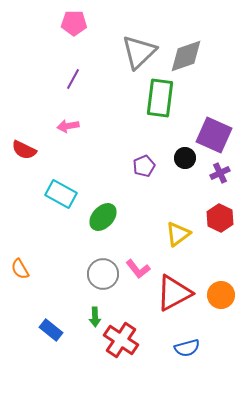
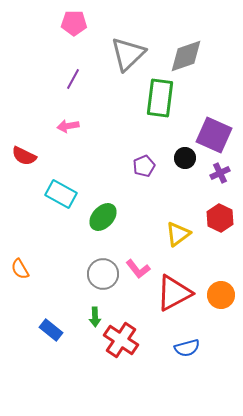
gray triangle: moved 11 px left, 2 px down
red semicircle: moved 6 px down
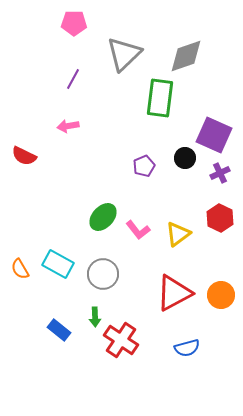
gray triangle: moved 4 px left
cyan rectangle: moved 3 px left, 70 px down
pink L-shape: moved 39 px up
blue rectangle: moved 8 px right
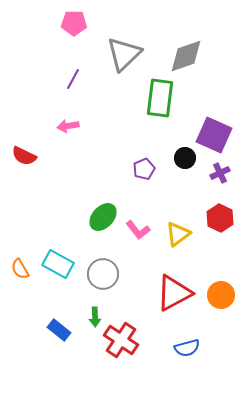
purple pentagon: moved 3 px down
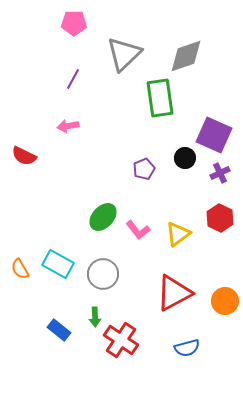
green rectangle: rotated 15 degrees counterclockwise
orange circle: moved 4 px right, 6 px down
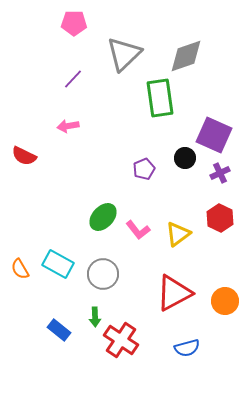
purple line: rotated 15 degrees clockwise
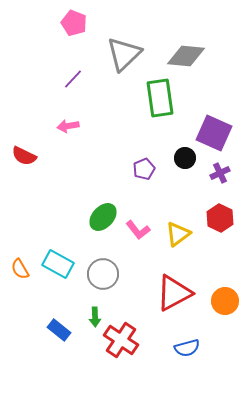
pink pentagon: rotated 20 degrees clockwise
gray diamond: rotated 24 degrees clockwise
purple square: moved 2 px up
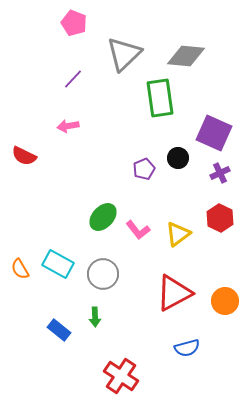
black circle: moved 7 px left
red cross: moved 36 px down
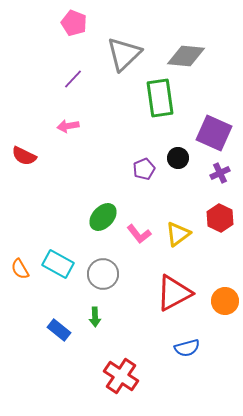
pink L-shape: moved 1 px right, 4 px down
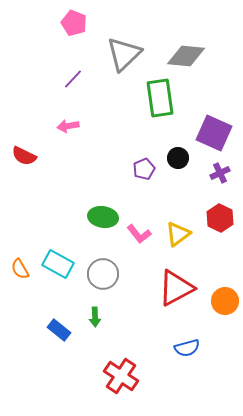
green ellipse: rotated 56 degrees clockwise
red triangle: moved 2 px right, 5 px up
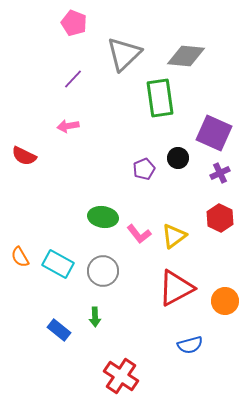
yellow triangle: moved 4 px left, 2 px down
orange semicircle: moved 12 px up
gray circle: moved 3 px up
blue semicircle: moved 3 px right, 3 px up
